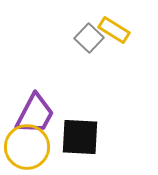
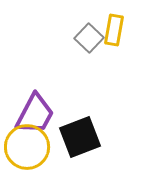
yellow rectangle: rotated 68 degrees clockwise
black square: rotated 24 degrees counterclockwise
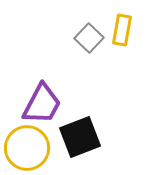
yellow rectangle: moved 8 px right
purple trapezoid: moved 7 px right, 10 px up
yellow circle: moved 1 px down
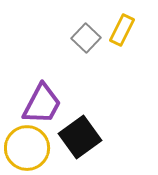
yellow rectangle: rotated 16 degrees clockwise
gray square: moved 3 px left
black square: rotated 15 degrees counterclockwise
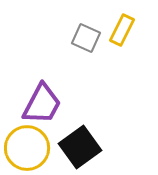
gray square: rotated 20 degrees counterclockwise
black square: moved 10 px down
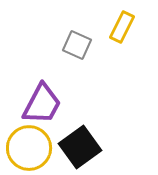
yellow rectangle: moved 3 px up
gray square: moved 9 px left, 7 px down
yellow circle: moved 2 px right
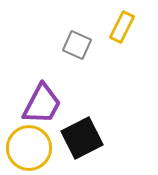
black square: moved 2 px right, 9 px up; rotated 9 degrees clockwise
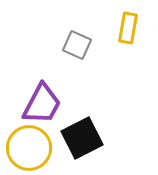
yellow rectangle: moved 6 px right, 1 px down; rotated 16 degrees counterclockwise
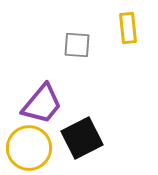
yellow rectangle: rotated 16 degrees counterclockwise
gray square: rotated 20 degrees counterclockwise
purple trapezoid: rotated 12 degrees clockwise
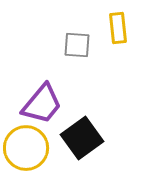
yellow rectangle: moved 10 px left
black square: rotated 9 degrees counterclockwise
yellow circle: moved 3 px left
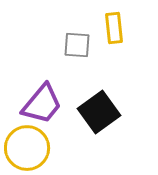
yellow rectangle: moved 4 px left
black square: moved 17 px right, 26 px up
yellow circle: moved 1 px right
